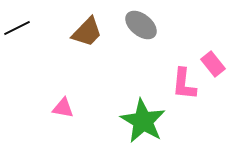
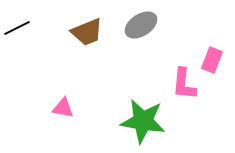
gray ellipse: rotated 72 degrees counterclockwise
brown trapezoid: rotated 24 degrees clockwise
pink rectangle: moved 1 px left, 4 px up; rotated 60 degrees clockwise
green star: rotated 21 degrees counterclockwise
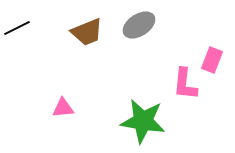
gray ellipse: moved 2 px left
pink L-shape: moved 1 px right
pink triangle: rotated 15 degrees counterclockwise
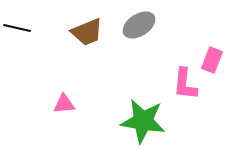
black line: rotated 40 degrees clockwise
pink triangle: moved 1 px right, 4 px up
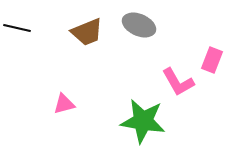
gray ellipse: rotated 56 degrees clockwise
pink L-shape: moved 7 px left, 2 px up; rotated 36 degrees counterclockwise
pink triangle: rotated 10 degrees counterclockwise
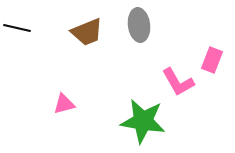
gray ellipse: rotated 60 degrees clockwise
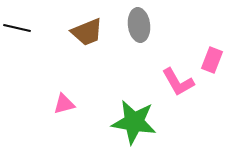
green star: moved 9 px left, 1 px down
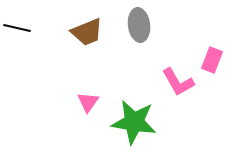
pink triangle: moved 24 px right, 2 px up; rotated 40 degrees counterclockwise
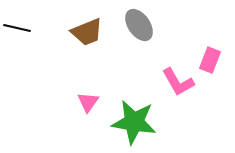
gray ellipse: rotated 28 degrees counterclockwise
pink rectangle: moved 2 px left
